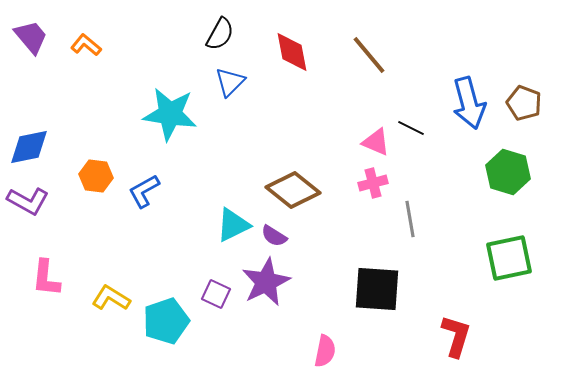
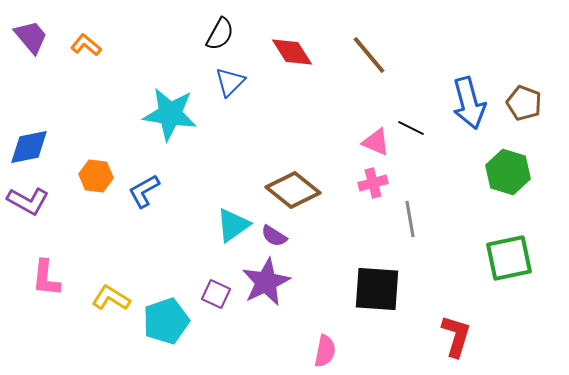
red diamond: rotated 21 degrees counterclockwise
cyan triangle: rotated 9 degrees counterclockwise
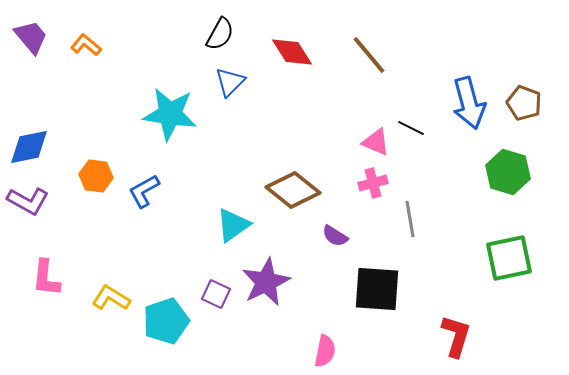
purple semicircle: moved 61 px right
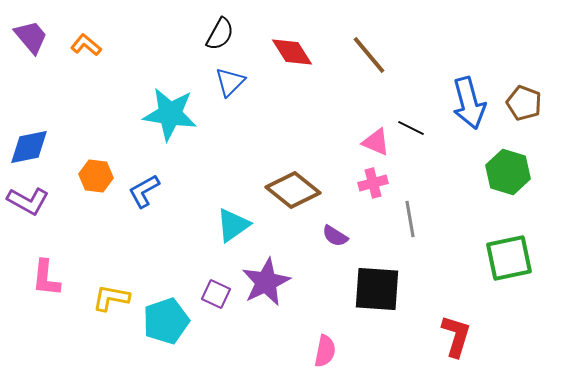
yellow L-shape: rotated 21 degrees counterclockwise
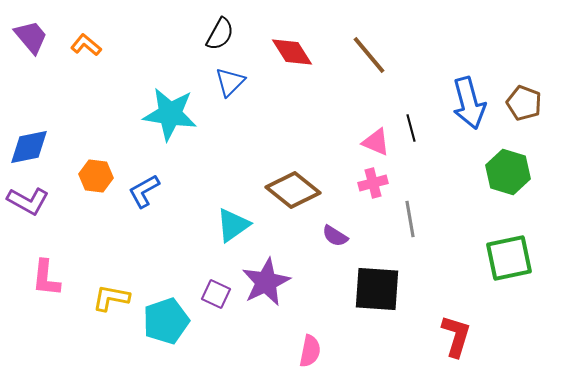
black line: rotated 48 degrees clockwise
pink semicircle: moved 15 px left
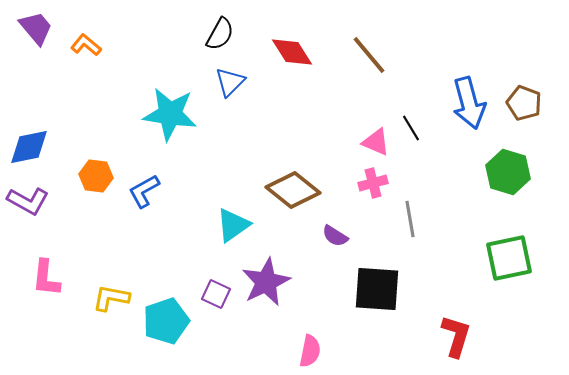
purple trapezoid: moved 5 px right, 9 px up
black line: rotated 16 degrees counterclockwise
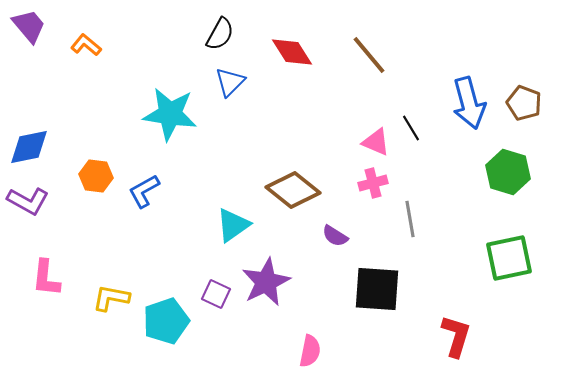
purple trapezoid: moved 7 px left, 2 px up
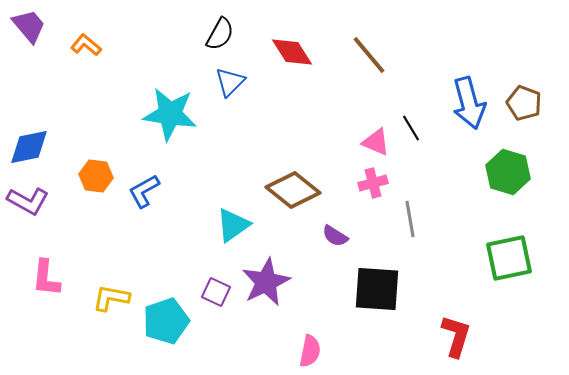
purple square: moved 2 px up
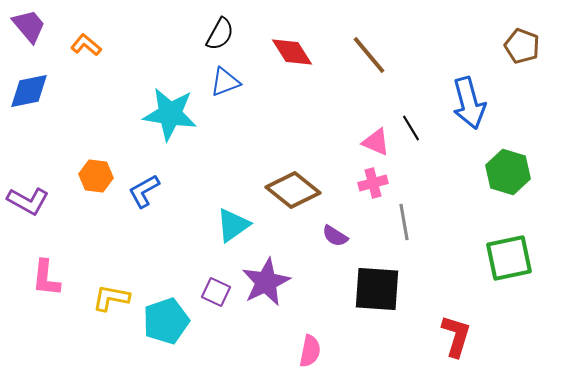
blue triangle: moved 5 px left; rotated 24 degrees clockwise
brown pentagon: moved 2 px left, 57 px up
blue diamond: moved 56 px up
gray line: moved 6 px left, 3 px down
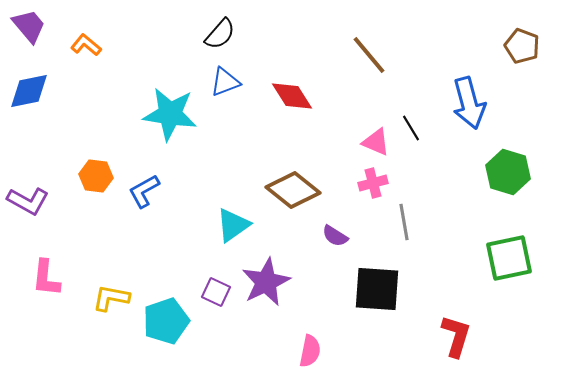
black semicircle: rotated 12 degrees clockwise
red diamond: moved 44 px down
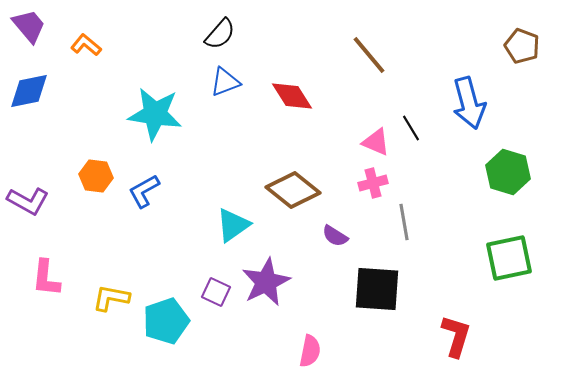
cyan star: moved 15 px left
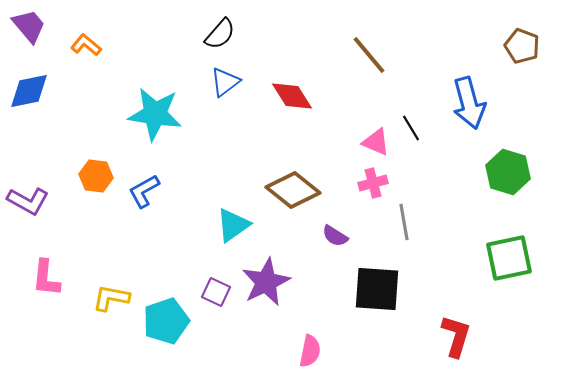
blue triangle: rotated 16 degrees counterclockwise
